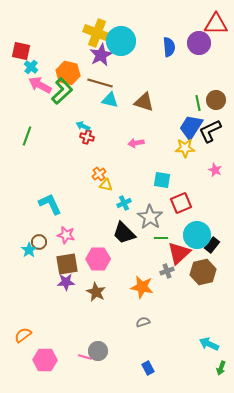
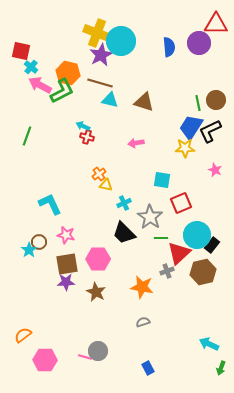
green L-shape at (62, 91): rotated 16 degrees clockwise
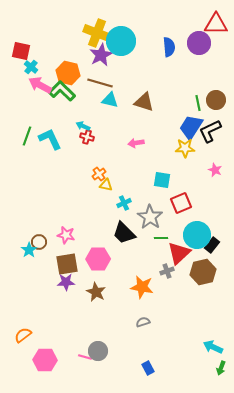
green L-shape at (62, 91): rotated 108 degrees counterclockwise
cyan L-shape at (50, 204): moved 65 px up
cyan arrow at (209, 344): moved 4 px right, 3 px down
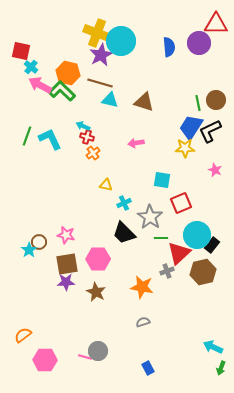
orange cross at (99, 174): moved 6 px left, 21 px up
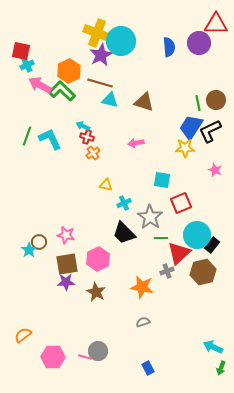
cyan cross at (31, 67): moved 4 px left, 2 px up; rotated 24 degrees clockwise
orange hexagon at (68, 73): moved 1 px right, 2 px up; rotated 20 degrees clockwise
pink hexagon at (98, 259): rotated 25 degrees counterclockwise
pink hexagon at (45, 360): moved 8 px right, 3 px up
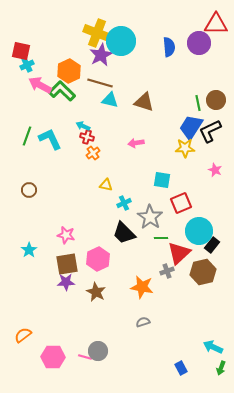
cyan circle at (197, 235): moved 2 px right, 4 px up
brown circle at (39, 242): moved 10 px left, 52 px up
blue rectangle at (148, 368): moved 33 px right
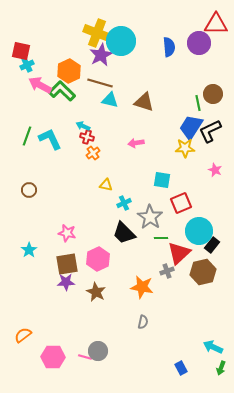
brown circle at (216, 100): moved 3 px left, 6 px up
pink star at (66, 235): moved 1 px right, 2 px up
gray semicircle at (143, 322): rotated 120 degrees clockwise
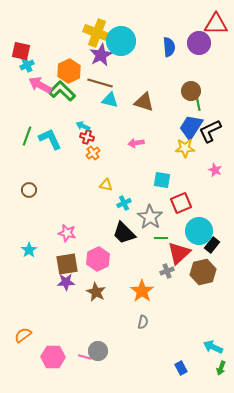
brown circle at (213, 94): moved 22 px left, 3 px up
orange star at (142, 287): moved 4 px down; rotated 25 degrees clockwise
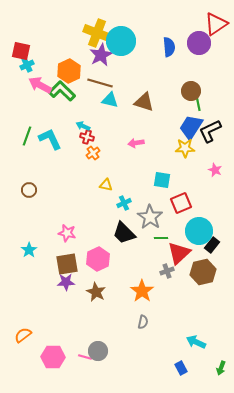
red triangle at (216, 24): rotated 35 degrees counterclockwise
cyan arrow at (213, 347): moved 17 px left, 5 px up
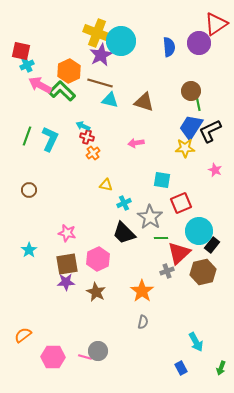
cyan L-shape at (50, 139): rotated 50 degrees clockwise
cyan arrow at (196, 342): rotated 144 degrees counterclockwise
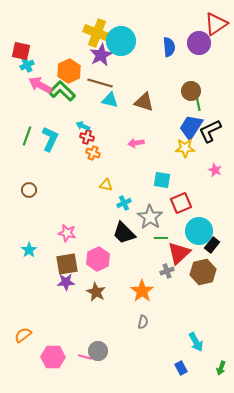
orange cross at (93, 153): rotated 32 degrees counterclockwise
